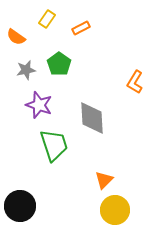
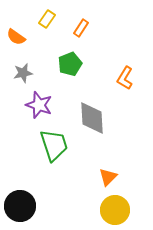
orange rectangle: rotated 30 degrees counterclockwise
green pentagon: moved 11 px right; rotated 15 degrees clockwise
gray star: moved 3 px left, 3 px down
orange L-shape: moved 10 px left, 4 px up
orange triangle: moved 4 px right, 3 px up
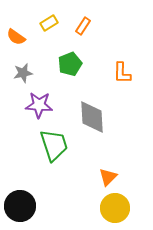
yellow rectangle: moved 2 px right, 4 px down; rotated 24 degrees clockwise
orange rectangle: moved 2 px right, 2 px up
orange L-shape: moved 3 px left, 5 px up; rotated 30 degrees counterclockwise
purple star: rotated 16 degrees counterclockwise
gray diamond: moved 1 px up
yellow circle: moved 2 px up
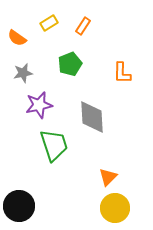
orange semicircle: moved 1 px right, 1 px down
purple star: rotated 16 degrees counterclockwise
black circle: moved 1 px left
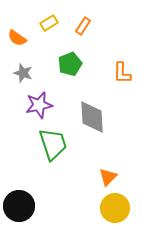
gray star: rotated 30 degrees clockwise
green trapezoid: moved 1 px left, 1 px up
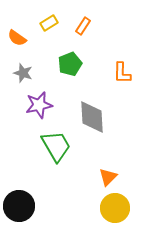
green trapezoid: moved 3 px right, 2 px down; rotated 12 degrees counterclockwise
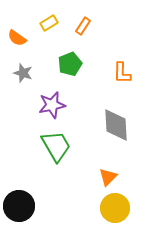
purple star: moved 13 px right
gray diamond: moved 24 px right, 8 px down
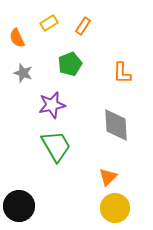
orange semicircle: rotated 30 degrees clockwise
